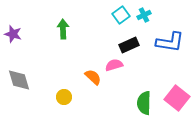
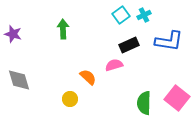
blue L-shape: moved 1 px left, 1 px up
orange semicircle: moved 5 px left
yellow circle: moved 6 px right, 2 px down
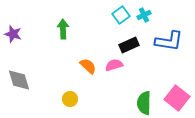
orange semicircle: moved 11 px up
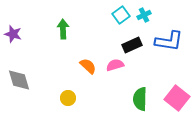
black rectangle: moved 3 px right
pink semicircle: moved 1 px right
yellow circle: moved 2 px left, 1 px up
green semicircle: moved 4 px left, 4 px up
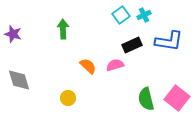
green semicircle: moved 6 px right; rotated 15 degrees counterclockwise
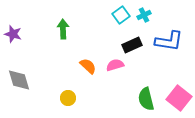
pink square: moved 2 px right
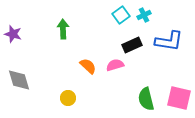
pink square: rotated 25 degrees counterclockwise
